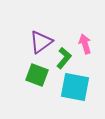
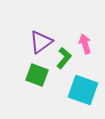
cyan square: moved 8 px right, 3 px down; rotated 8 degrees clockwise
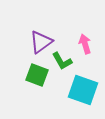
green L-shape: moved 2 px left, 3 px down; rotated 110 degrees clockwise
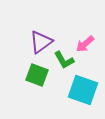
pink arrow: rotated 114 degrees counterclockwise
green L-shape: moved 2 px right, 1 px up
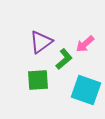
green L-shape: moved 1 px up; rotated 100 degrees counterclockwise
green square: moved 1 px right, 5 px down; rotated 25 degrees counterclockwise
cyan square: moved 3 px right
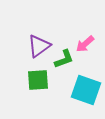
purple triangle: moved 2 px left, 4 px down
green L-shape: rotated 20 degrees clockwise
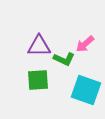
purple triangle: rotated 35 degrees clockwise
green L-shape: rotated 45 degrees clockwise
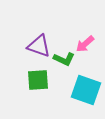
purple triangle: rotated 20 degrees clockwise
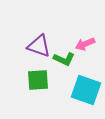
pink arrow: rotated 18 degrees clockwise
